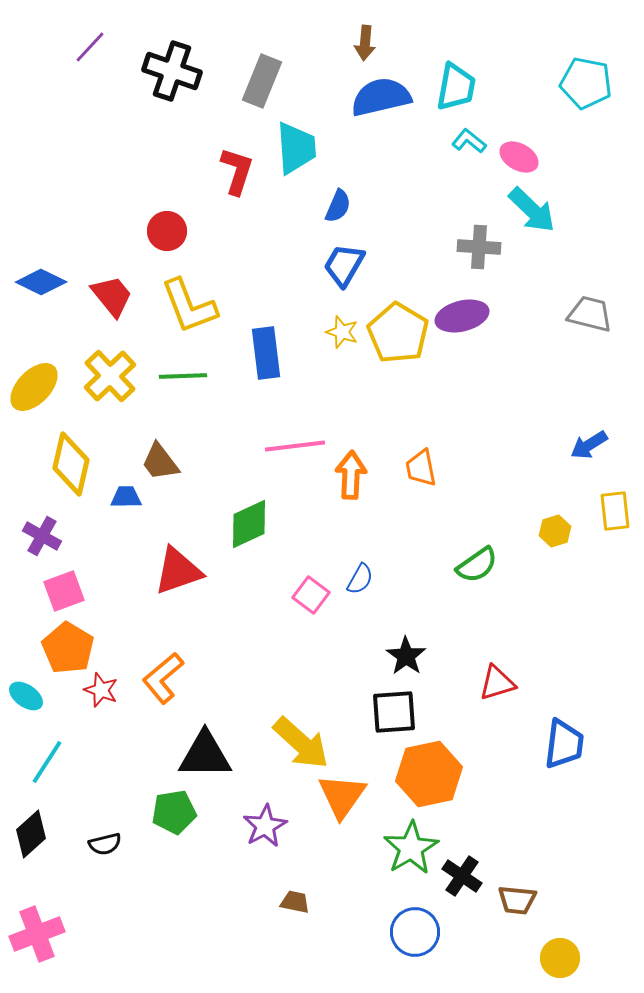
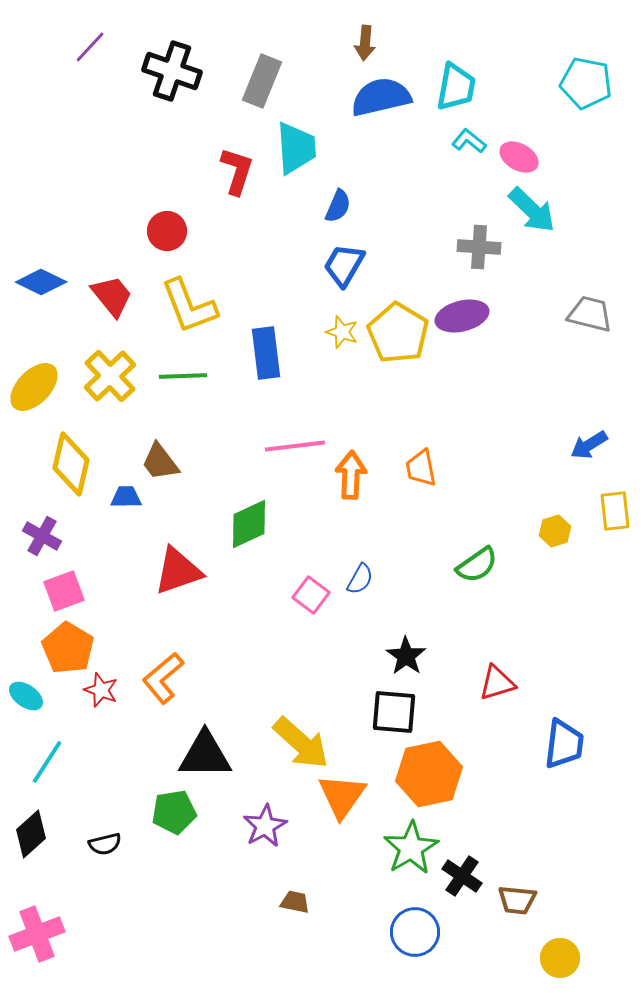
black square at (394, 712): rotated 9 degrees clockwise
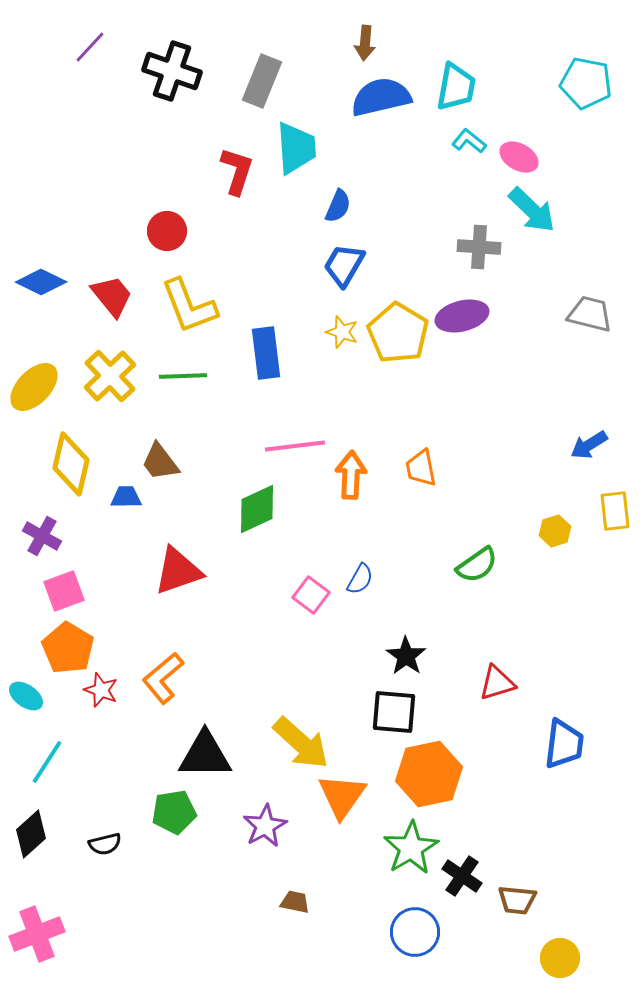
green diamond at (249, 524): moved 8 px right, 15 px up
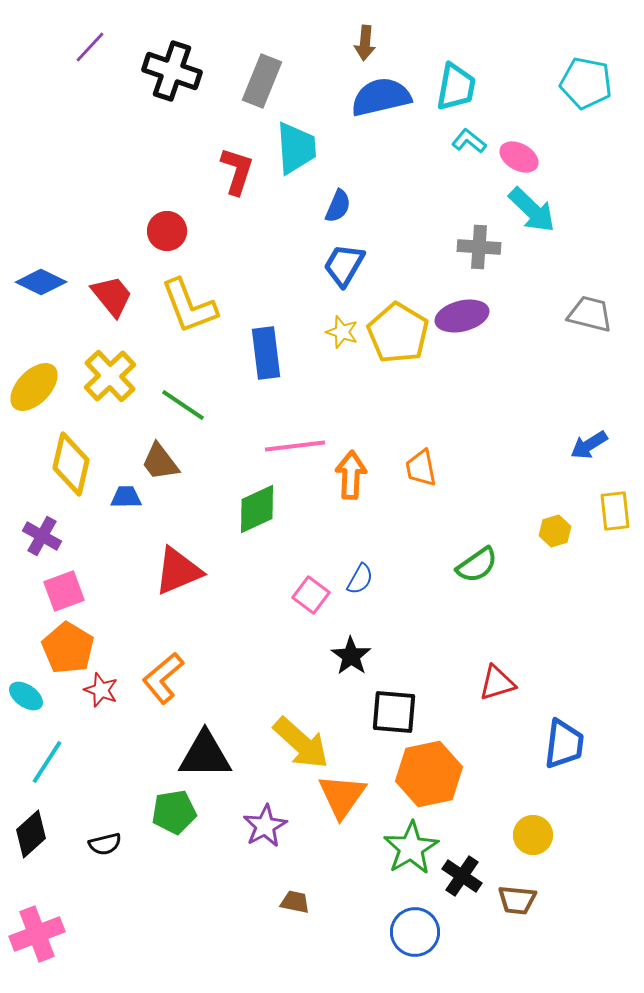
green line at (183, 376): moved 29 px down; rotated 36 degrees clockwise
red triangle at (178, 571): rotated 4 degrees counterclockwise
black star at (406, 656): moved 55 px left
yellow circle at (560, 958): moved 27 px left, 123 px up
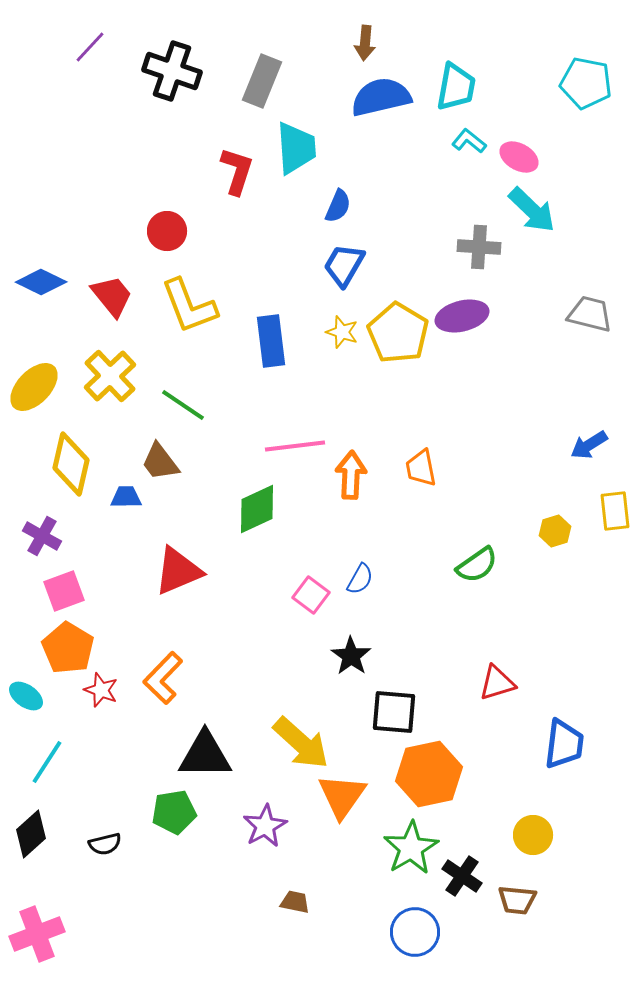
blue rectangle at (266, 353): moved 5 px right, 12 px up
orange L-shape at (163, 678): rotated 6 degrees counterclockwise
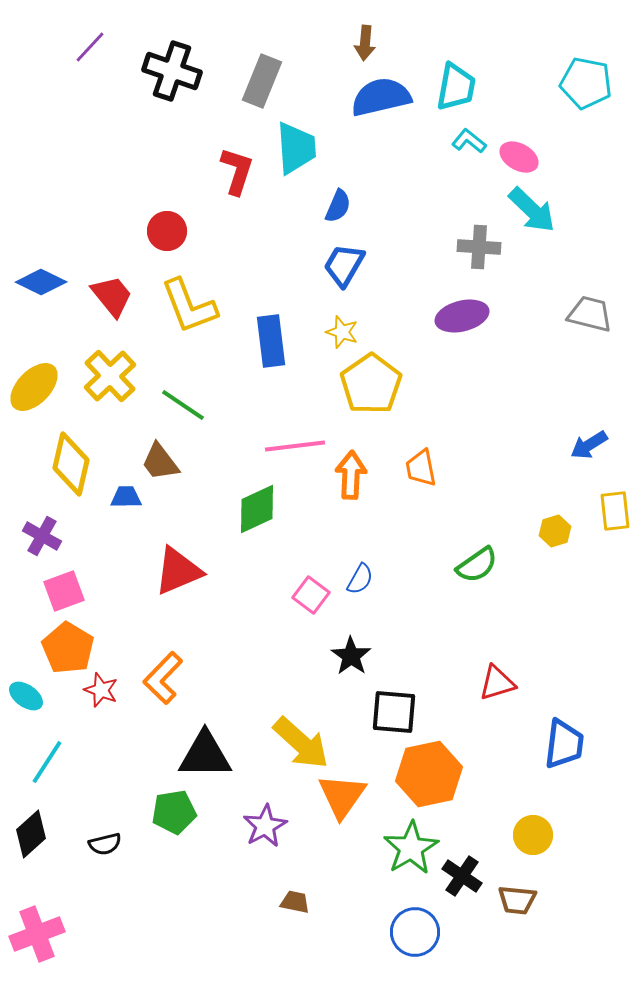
yellow pentagon at (398, 333): moved 27 px left, 51 px down; rotated 6 degrees clockwise
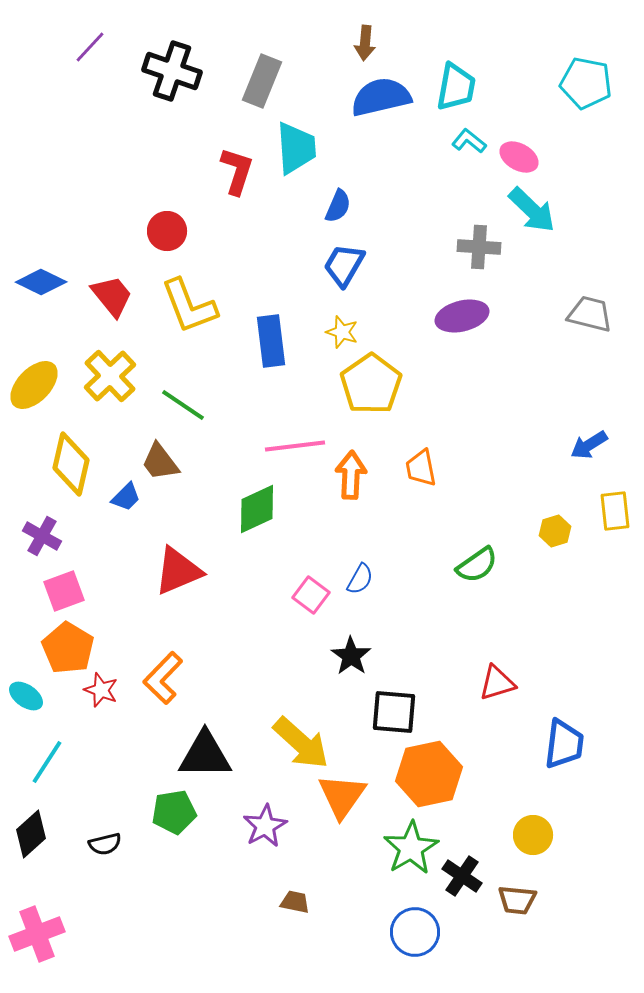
yellow ellipse at (34, 387): moved 2 px up
blue trapezoid at (126, 497): rotated 136 degrees clockwise
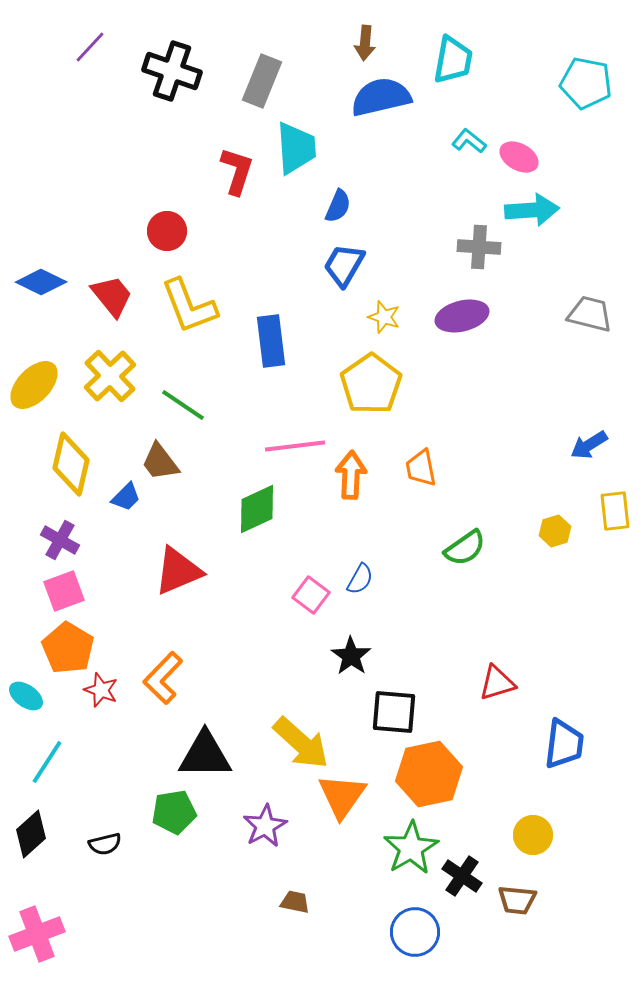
cyan trapezoid at (456, 87): moved 3 px left, 27 px up
cyan arrow at (532, 210): rotated 48 degrees counterclockwise
yellow star at (342, 332): moved 42 px right, 15 px up
purple cross at (42, 536): moved 18 px right, 4 px down
green semicircle at (477, 565): moved 12 px left, 17 px up
